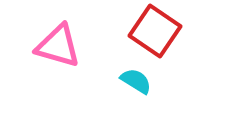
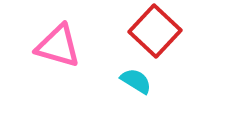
red square: rotated 9 degrees clockwise
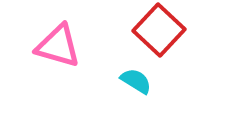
red square: moved 4 px right, 1 px up
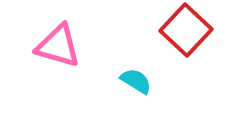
red square: moved 27 px right
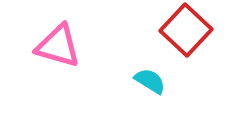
cyan semicircle: moved 14 px right
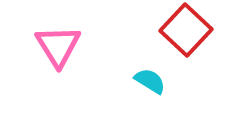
pink triangle: rotated 42 degrees clockwise
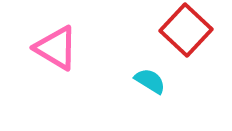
pink triangle: moved 2 px left, 2 px down; rotated 27 degrees counterclockwise
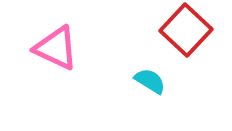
pink triangle: rotated 6 degrees counterclockwise
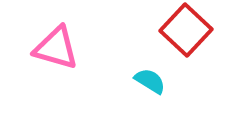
pink triangle: rotated 9 degrees counterclockwise
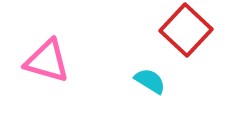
pink triangle: moved 9 px left, 13 px down
